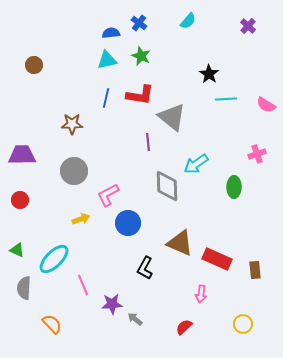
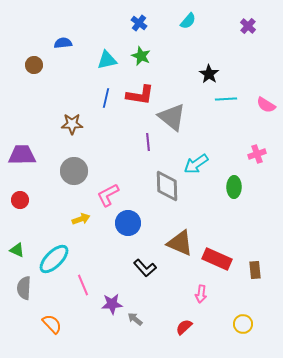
blue semicircle: moved 48 px left, 10 px down
black L-shape: rotated 70 degrees counterclockwise
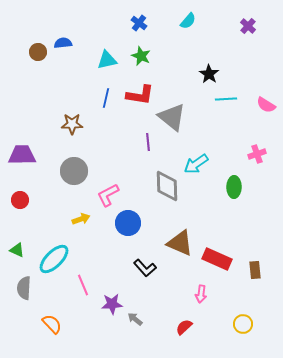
brown circle: moved 4 px right, 13 px up
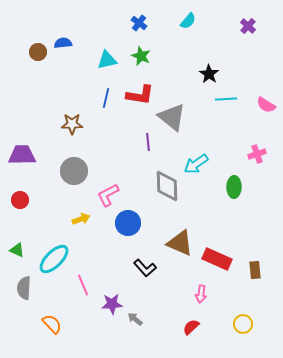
red semicircle: moved 7 px right
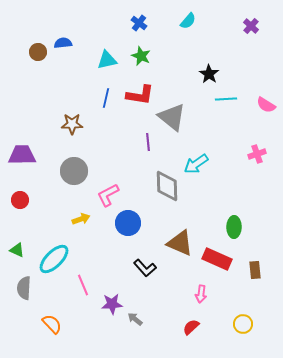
purple cross: moved 3 px right
green ellipse: moved 40 px down
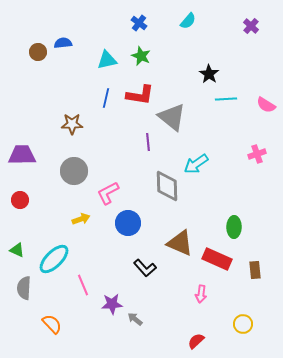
pink L-shape: moved 2 px up
red semicircle: moved 5 px right, 14 px down
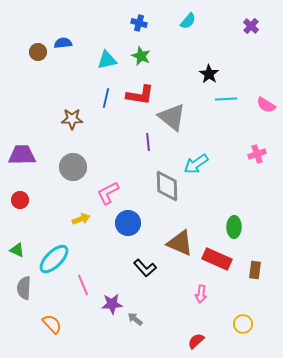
blue cross: rotated 21 degrees counterclockwise
brown star: moved 5 px up
gray circle: moved 1 px left, 4 px up
brown rectangle: rotated 12 degrees clockwise
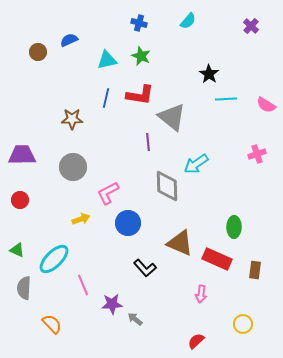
blue semicircle: moved 6 px right, 3 px up; rotated 18 degrees counterclockwise
